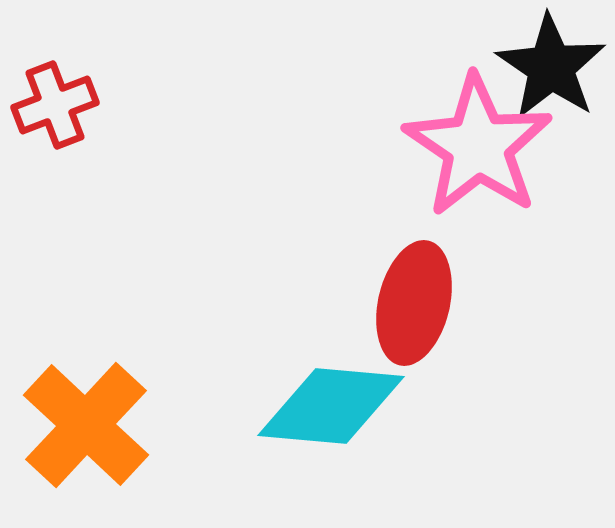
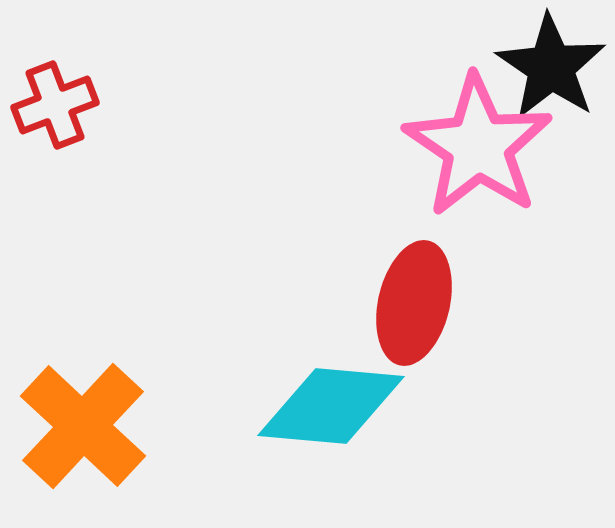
orange cross: moved 3 px left, 1 px down
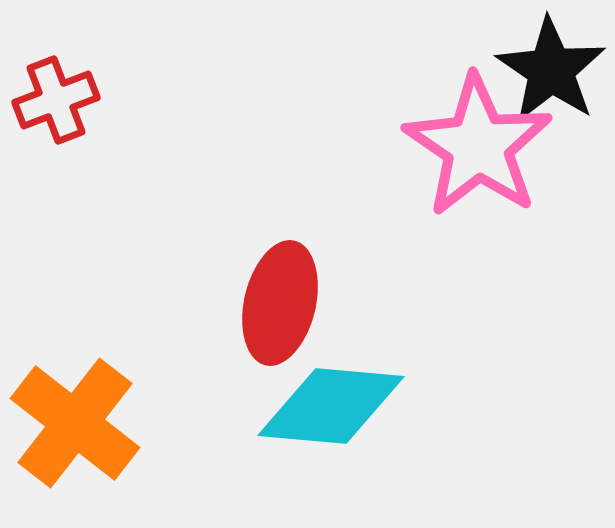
black star: moved 3 px down
red cross: moved 1 px right, 5 px up
red ellipse: moved 134 px left
orange cross: moved 8 px left, 3 px up; rotated 5 degrees counterclockwise
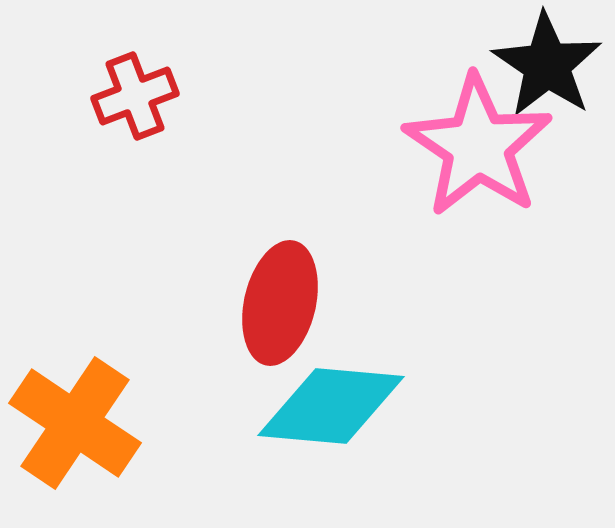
black star: moved 4 px left, 5 px up
red cross: moved 79 px right, 4 px up
orange cross: rotated 4 degrees counterclockwise
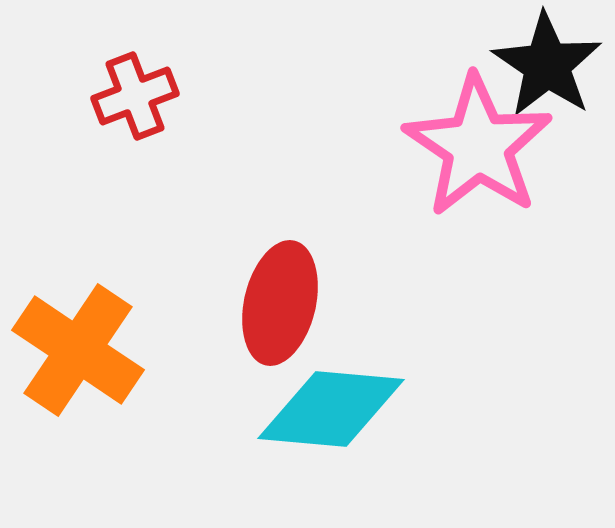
cyan diamond: moved 3 px down
orange cross: moved 3 px right, 73 px up
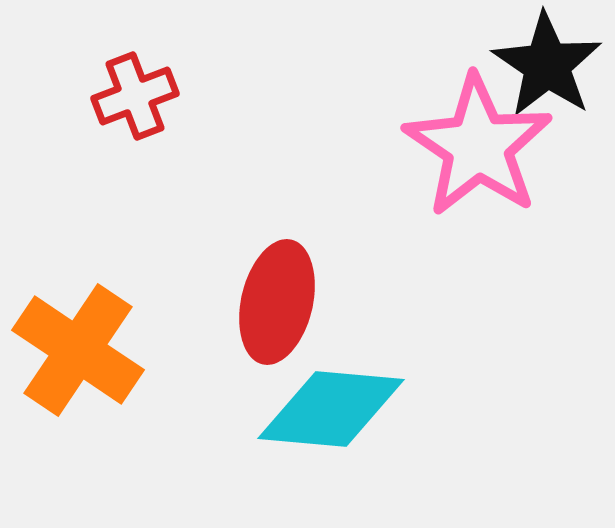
red ellipse: moved 3 px left, 1 px up
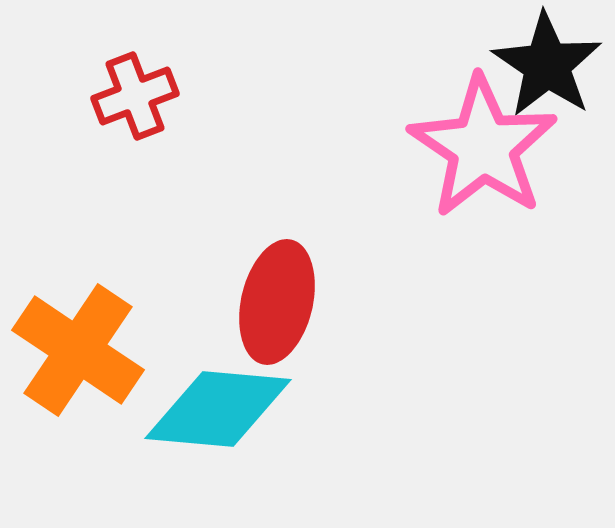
pink star: moved 5 px right, 1 px down
cyan diamond: moved 113 px left
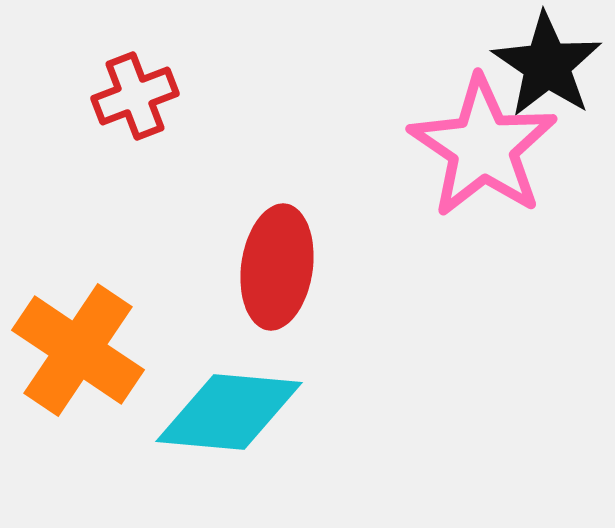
red ellipse: moved 35 px up; rotated 5 degrees counterclockwise
cyan diamond: moved 11 px right, 3 px down
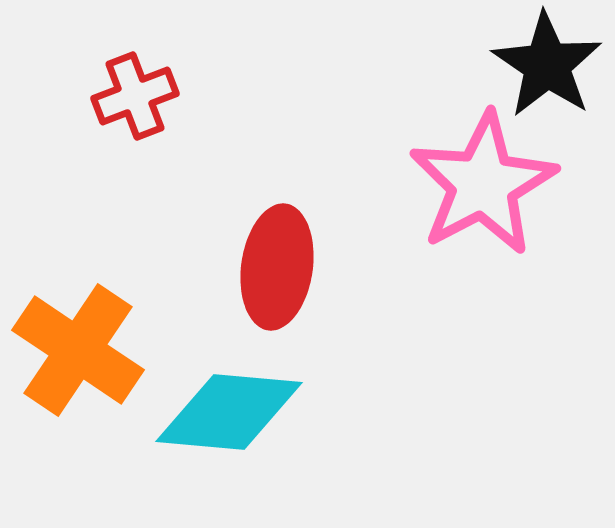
pink star: moved 37 px down; rotated 10 degrees clockwise
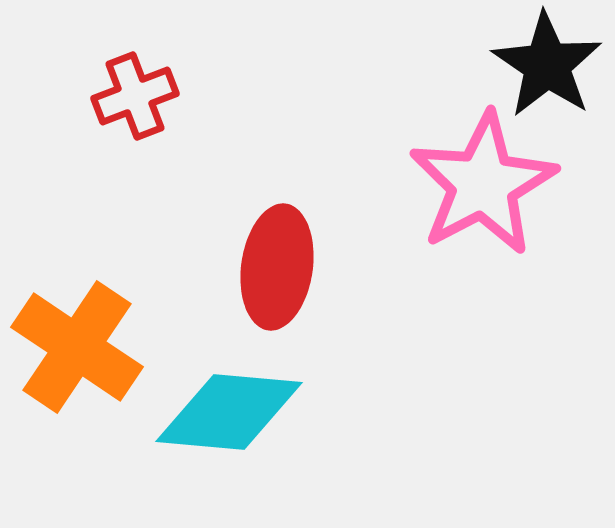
orange cross: moved 1 px left, 3 px up
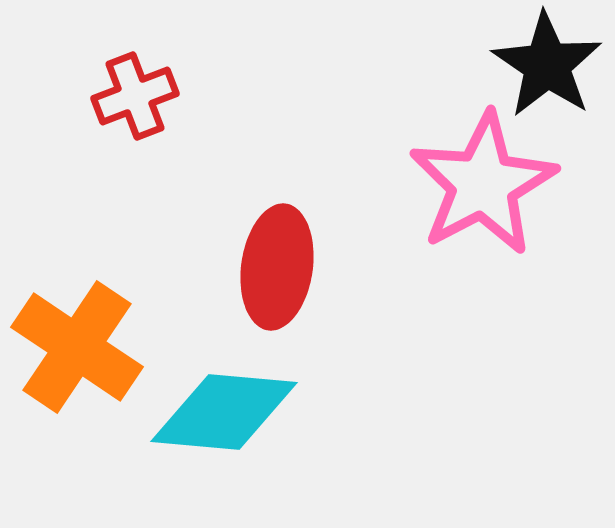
cyan diamond: moved 5 px left
